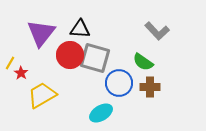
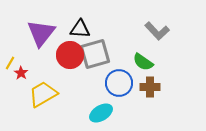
gray square: moved 4 px up; rotated 32 degrees counterclockwise
yellow trapezoid: moved 1 px right, 1 px up
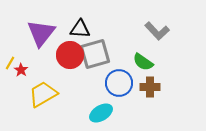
red star: moved 3 px up
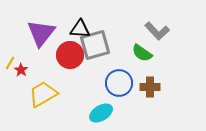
gray square: moved 9 px up
green semicircle: moved 1 px left, 9 px up
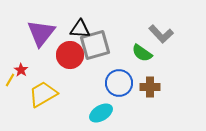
gray L-shape: moved 4 px right, 3 px down
yellow line: moved 17 px down
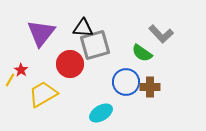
black triangle: moved 3 px right, 1 px up
red circle: moved 9 px down
blue circle: moved 7 px right, 1 px up
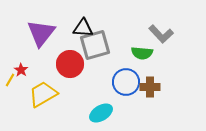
green semicircle: rotated 30 degrees counterclockwise
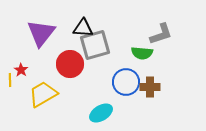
gray L-shape: rotated 65 degrees counterclockwise
yellow line: rotated 32 degrees counterclockwise
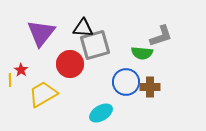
gray L-shape: moved 2 px down
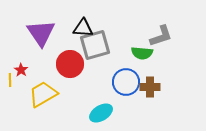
purple triangle: rotated 12 degrees counterclockwise
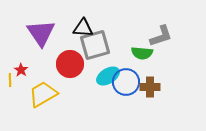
cyan ellipse: moved 7 px right, 37 px up
